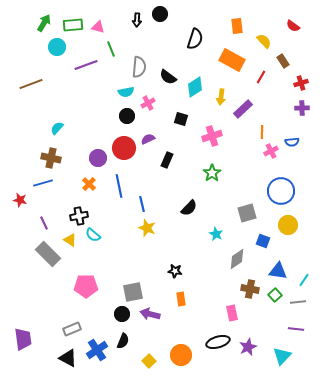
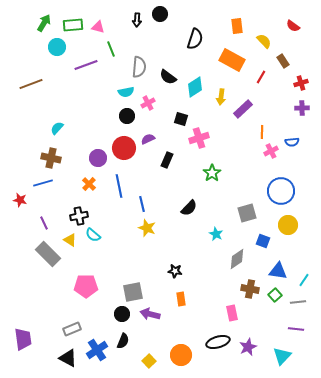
pink cross at (212, 136): moved 13 px left, 2 px down
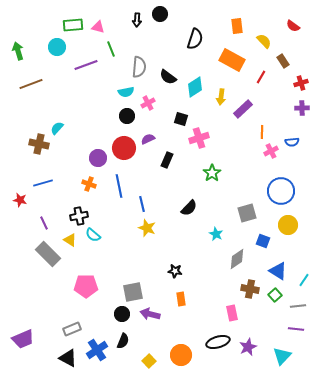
green arrow at (44, 23): moved 26 px left, 28 px down; rotated 48 degrees counterclockwise
brown cross at (51, 158): moved 12 px left, 14 px up
orange cross at (89, 184): rotated 24 degrees counterclockwise
blue triangle at (278, 271): rotated 24 degrees clockwise
gray line at (298, 302): moved 4 px down
purple trapezoid at (23, 339): rotated 75 degrees clockwise
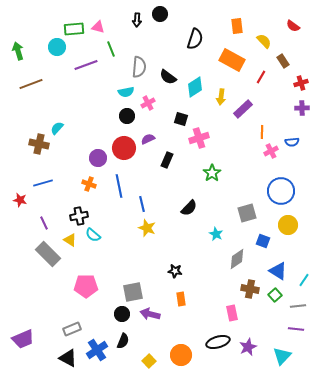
green rectangle at (73, 25): moved 1 px right, 4 px down
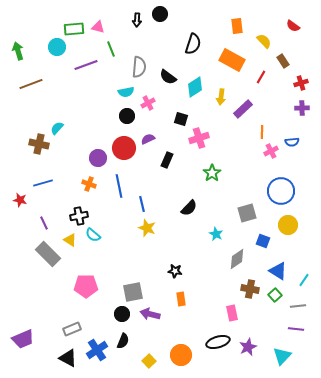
black semicircle at (195, 39): moved 2 px left, 5 px down
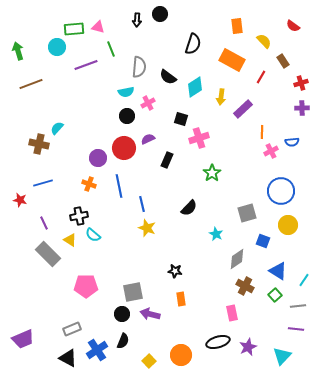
brown cross at (250, 289): moved 5 px left, 3 px up; rotated 18 degrees clockwise
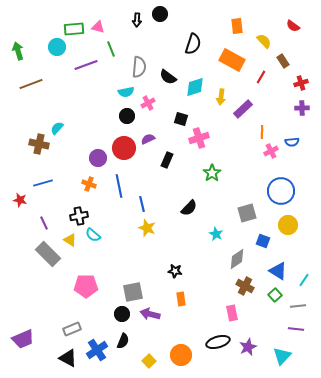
cyan diamond at (195, 87): rotated 15 degrees clockwise
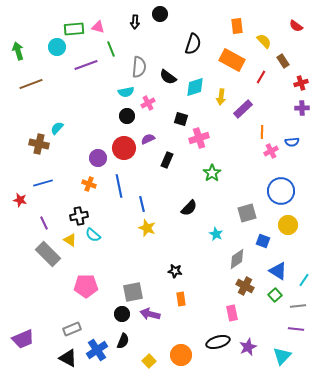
black arrow at (137, 20): moved 2 px left, 2 px down
red semicircle at (293, 26): moved 3 px right
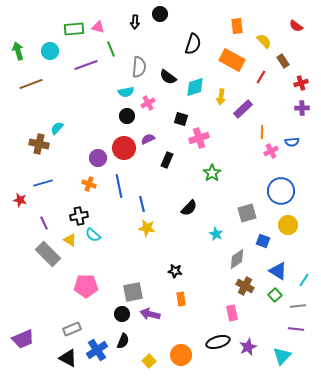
cyan circle at (57, 47): moved 7 px left, 4 px down
yellow star at (147, 228): rotated 12 degrees counterclockwise
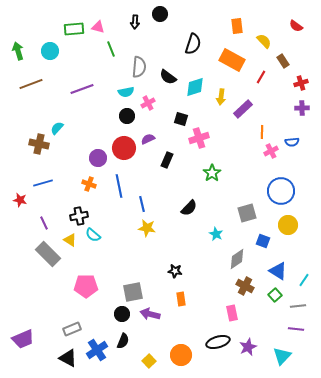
purple line at (86, 65): moved 4 px left, 24 px down
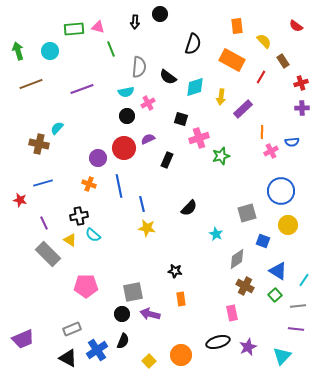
green star at (212, 173): moved 9 px right, 17 px up; rotated 18 degrees clockwise
